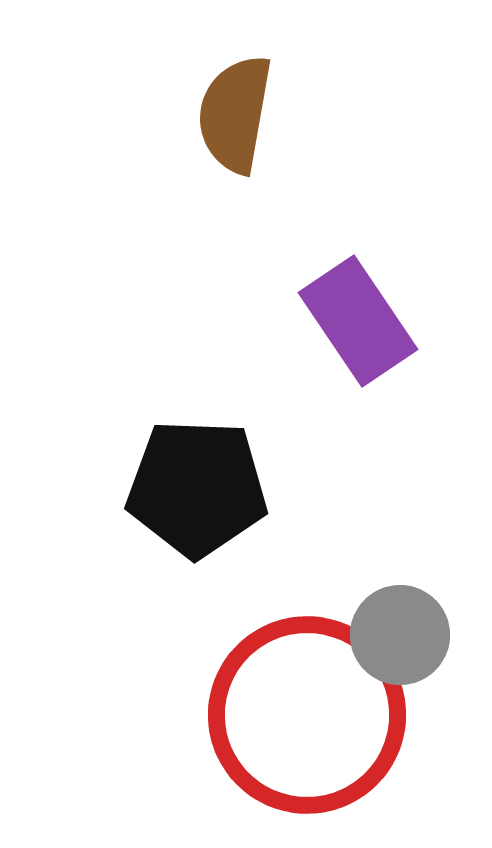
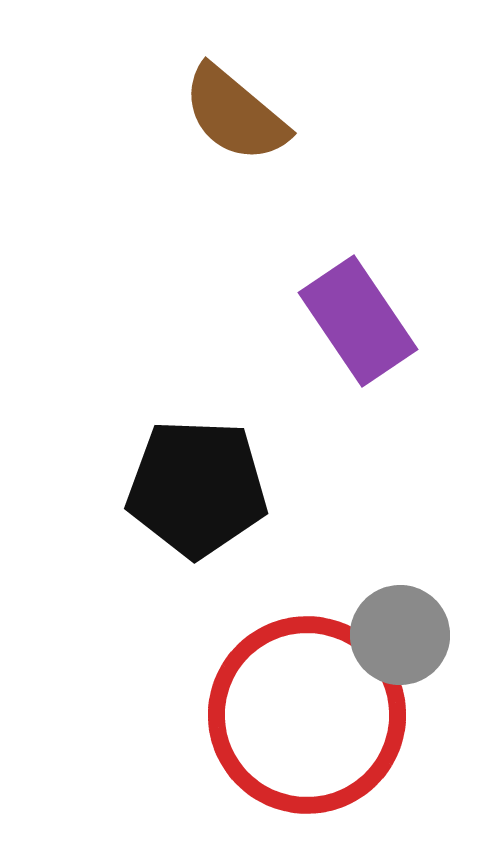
brown semicircle: rotated 60 degrees counterclockwise
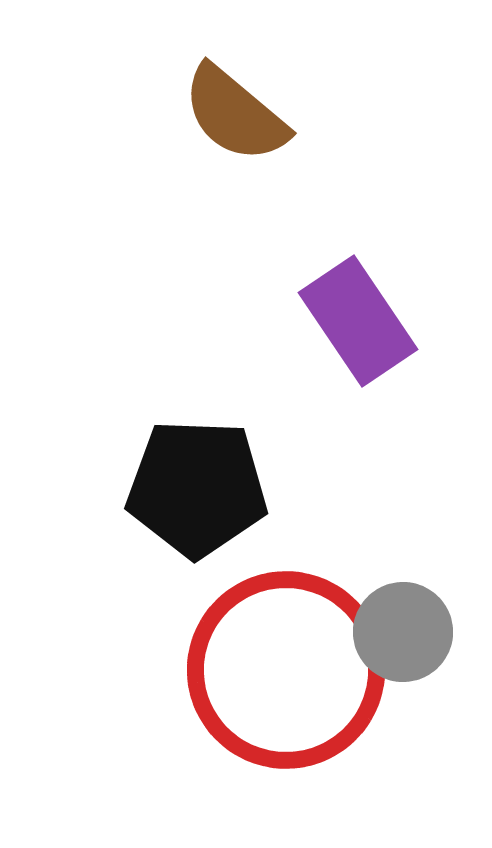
gray circle: moved 3 px right, 3 px up
red circle: moved 21 px left, 45 px up
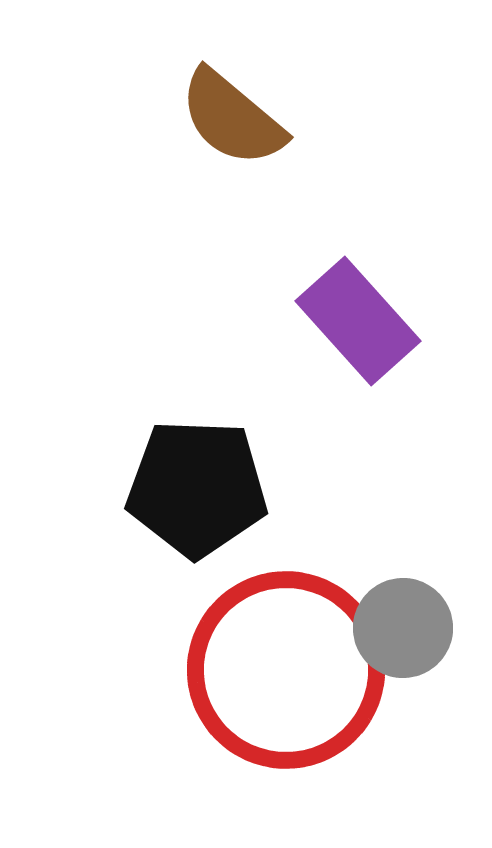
brown semicircle: moved 3 px left, 4 px down
purple rectangle: rotated 8 degrees counterclockwise
gray circle: moved 4 px up
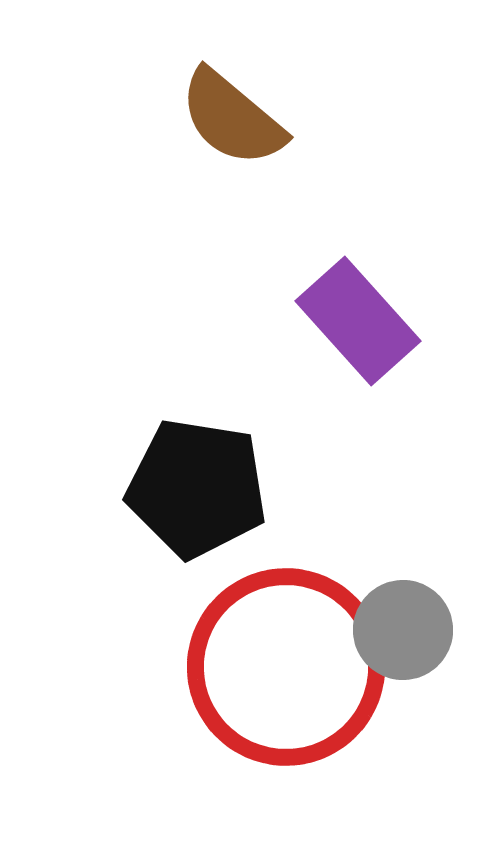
black pentagon: rotated 7 degrees clockwise
gray circle: moved 2 px down
red circle: moved 3 px up
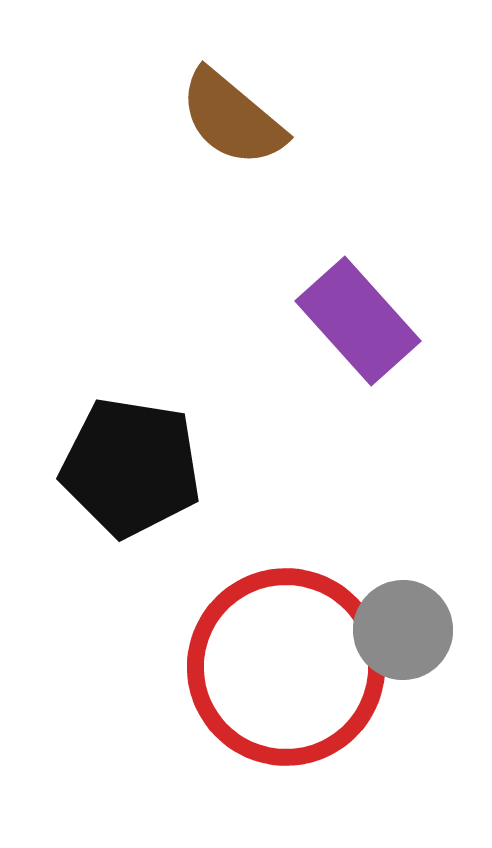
black pentagon: moved 66 px left, 21 px up
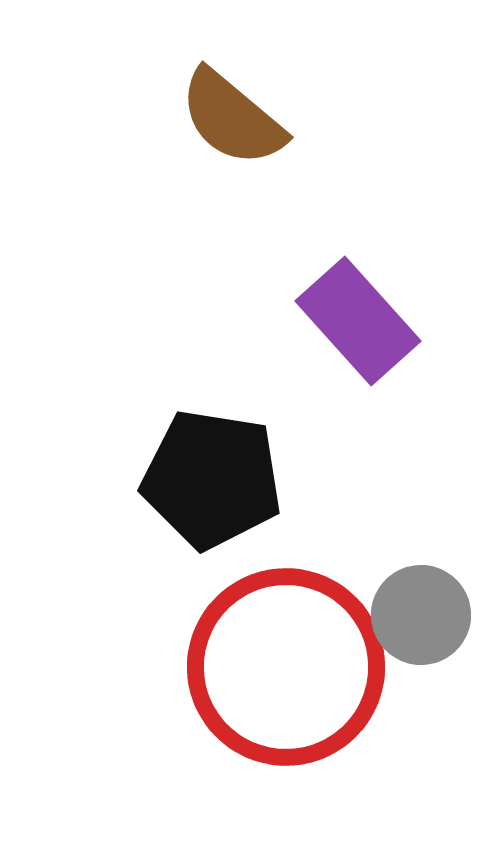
black pentagon: moved 81 px right, 12 px down
gray circle: moved 18 px right, 15 px up
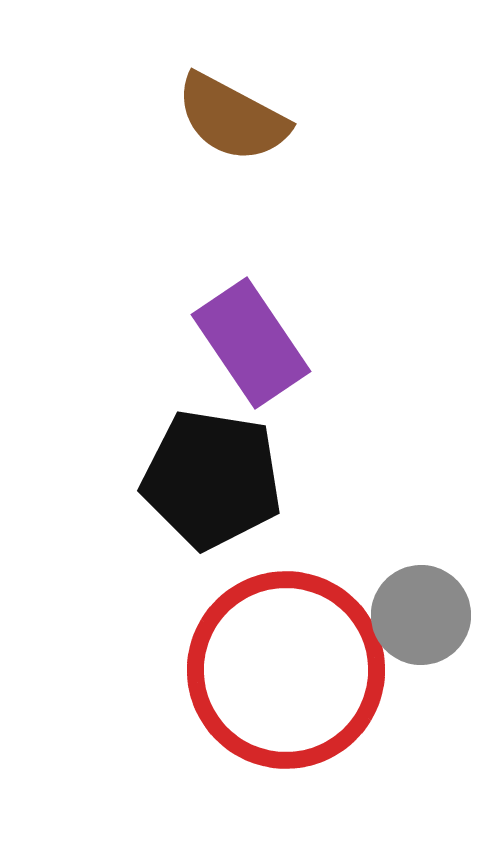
brown semicircle: rotated 12 degrees counterclockwise
purple rectangle: moved 107 px left, 22 px down; rotated 8 degrees clockwise
red circle: moved 3 px down
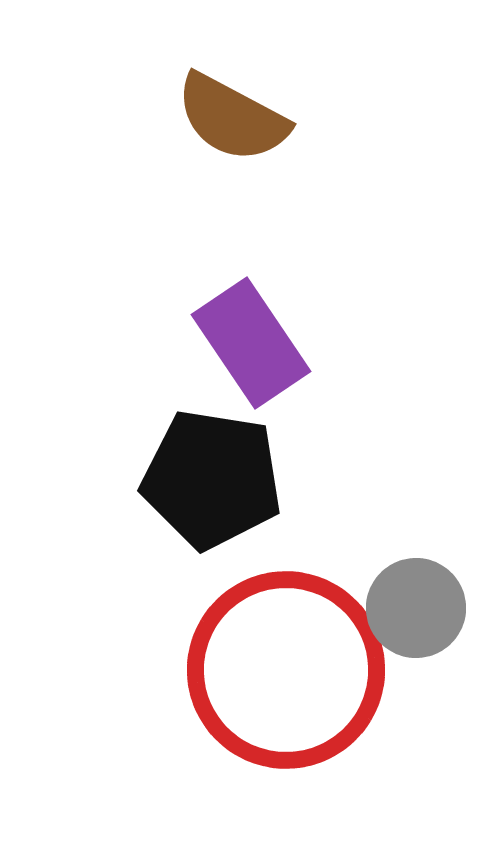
gray circle: moved 5 px left, 7 px up
